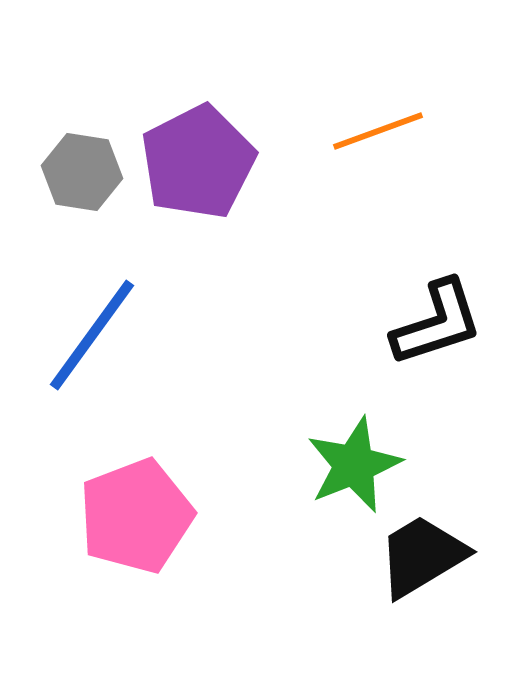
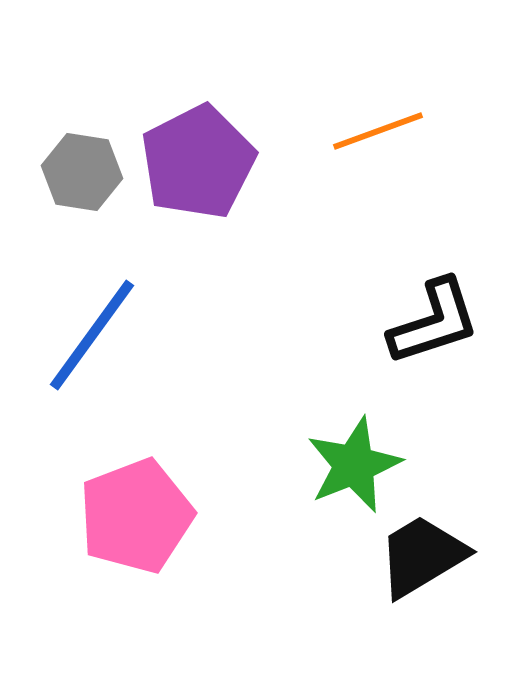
black L-shape: moved 3 px left, 1 px up
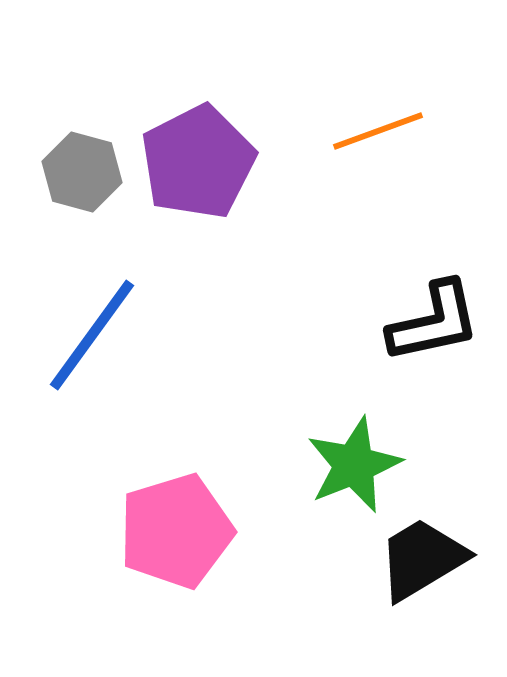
gray hexagon: rotated 6 degrees clockwise
black L-shape: rotated 6 degrees clockwise
pink pentagon: moved 40 px right, 15 px down; rotated 4 degrees clockwise
black trapezoid: moved 3 px down
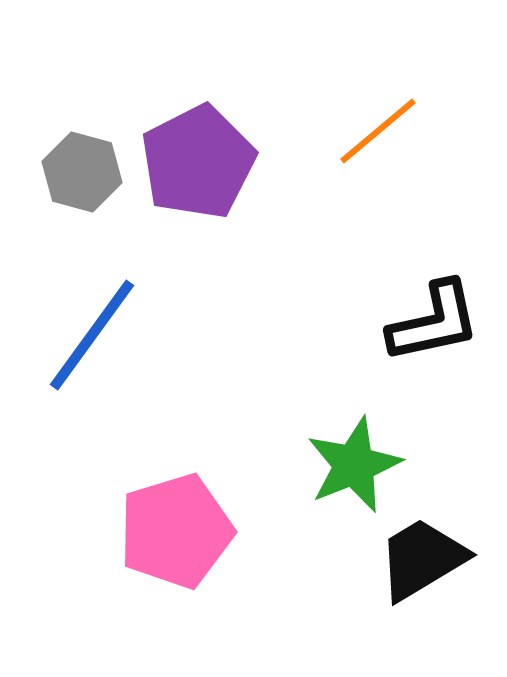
orange line: rotated 20 degrees counterclockwise
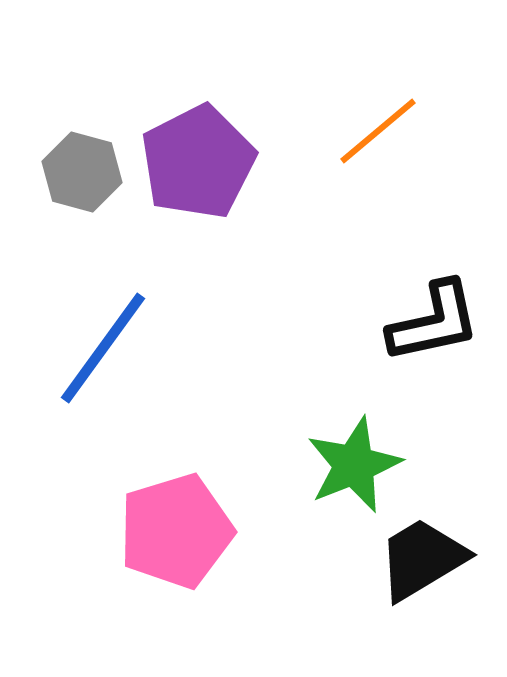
blue line: moved 11 px right, 13 px down
